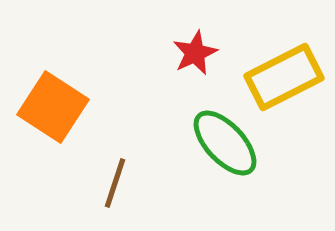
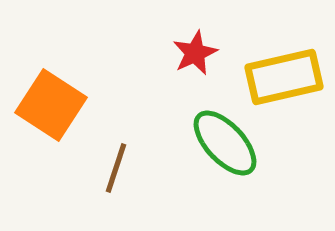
yellow rectangle: rotated 14 degrees clockwise
orange square: moved 2 px left, 2 px up
brown line: moved 1 px right, 15 px up
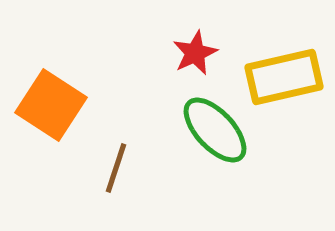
green ellipse: moved 10 px left, 13 px up
